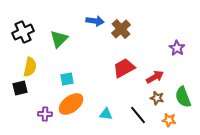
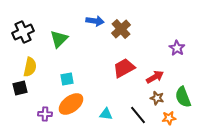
orange star: moved 2 px up; rotated 16 degrees counterclockwise
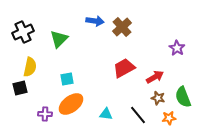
brown cross: moved 1 px right, 2 px up
brown star: moved 1 px right
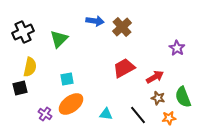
purple cross: rotated 32 degrees clockwise
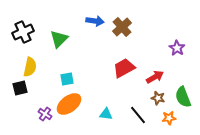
orange ellipse: moved 2 px left
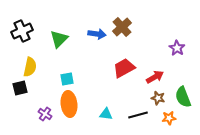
blue arrow: moved 2 px right, 13 px down
black cross: moved 1 px left, 1 px up
orange ellipse: rotated 60 degrees counterclockwise
black line: rotated 66 degrees counterclockwise
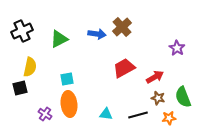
green triangle: rotated 18 degrees clockwise
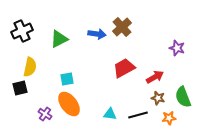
purple star: rotated 14 degrees counterclockwise
orange ellipse: rotated 30 degrees counterclockwise
cyan triangle: moved 4 px right
